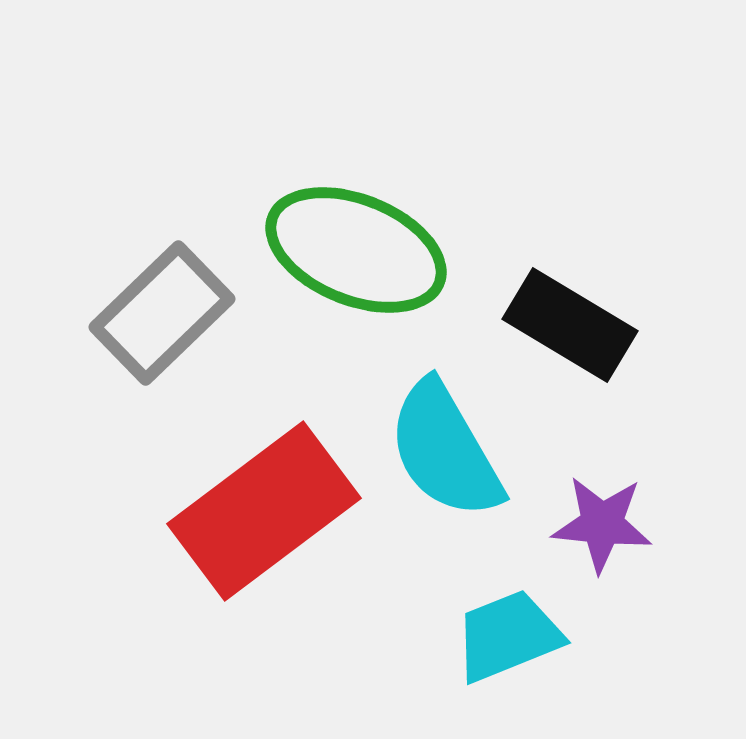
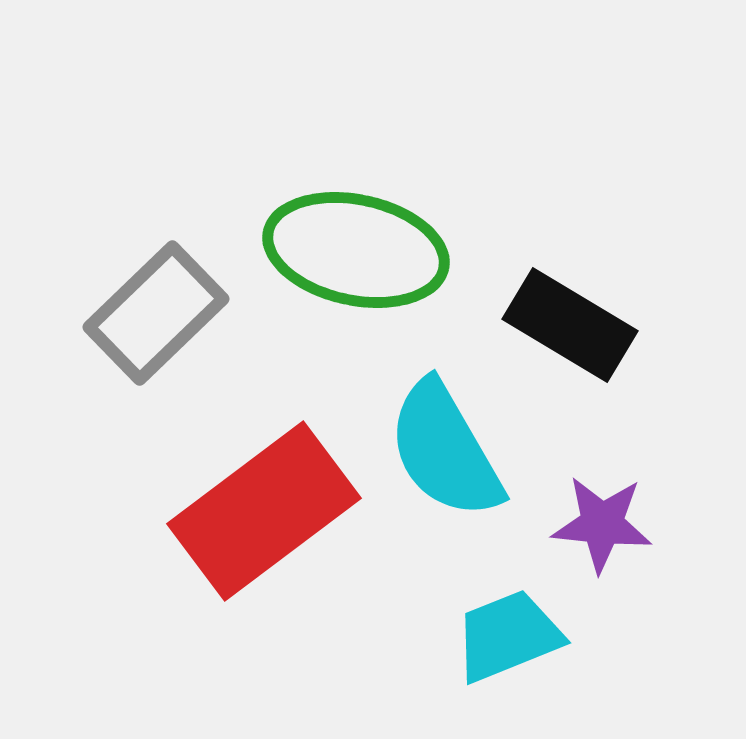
green ellipse: rotated 10 degrees counterclockwise
gray rectangle: moved 6 px left
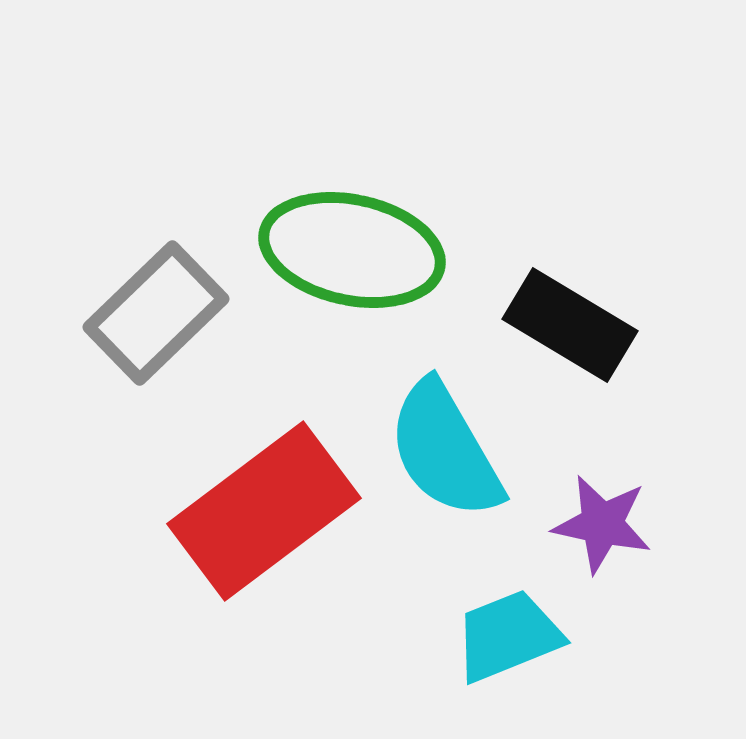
green ellipse: moved 4 px left
purple star: rotated 6 degrees clockwise
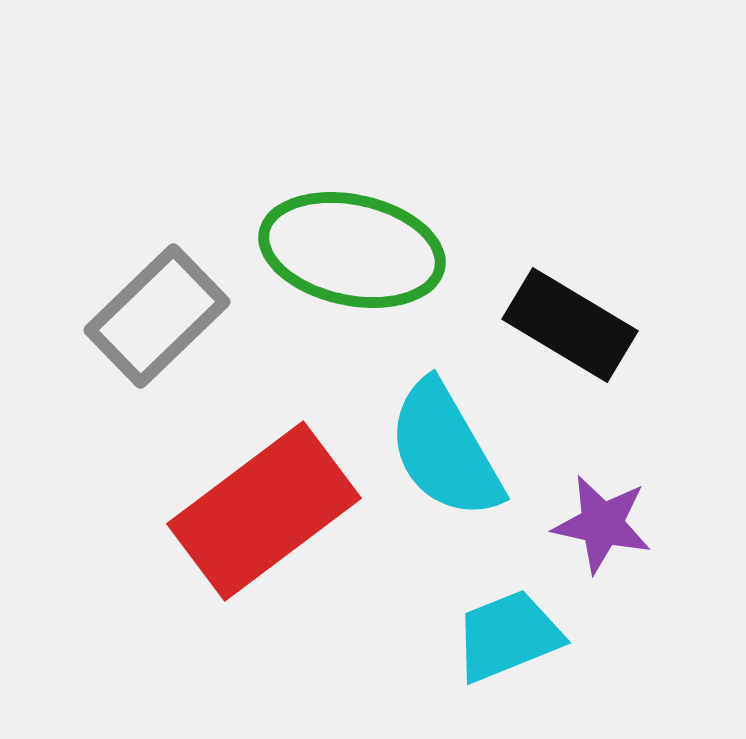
gray rectangle: moved 1 px right, 3 px down
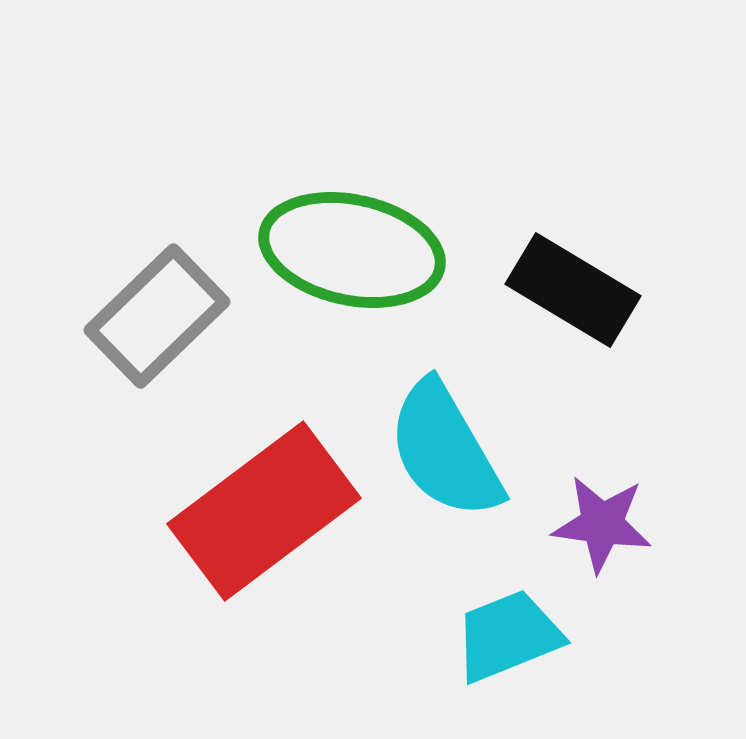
black rectangle: moved 3 px right, 35 px up
purple star: rotated 4 degrees counterclockwise
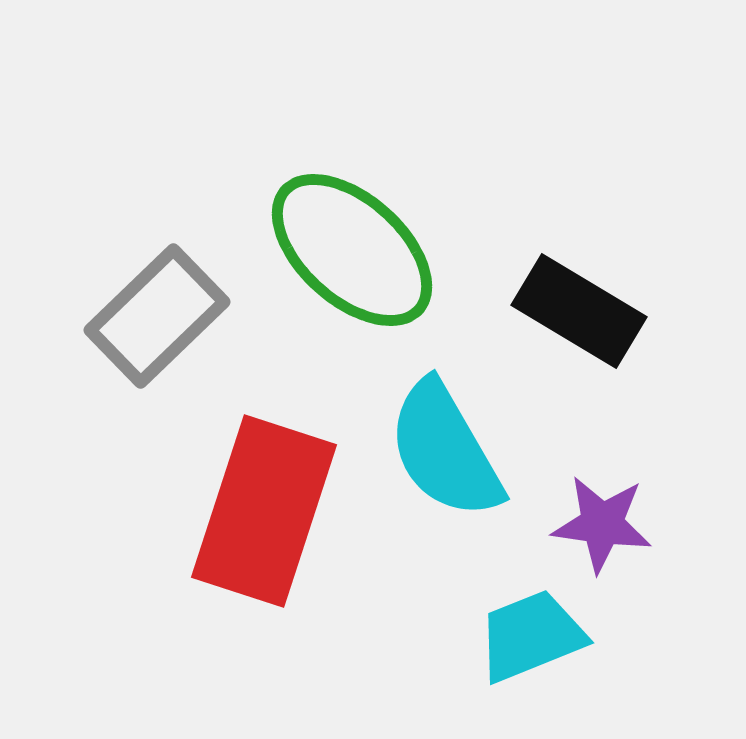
green ellipse: rotated 30 degrees clockwise
black rectangle: moved 6 px right, 21 px down
red rectangle: rotated 35 degrees counterclockwise
cyan trapezoid: moved 23 px right
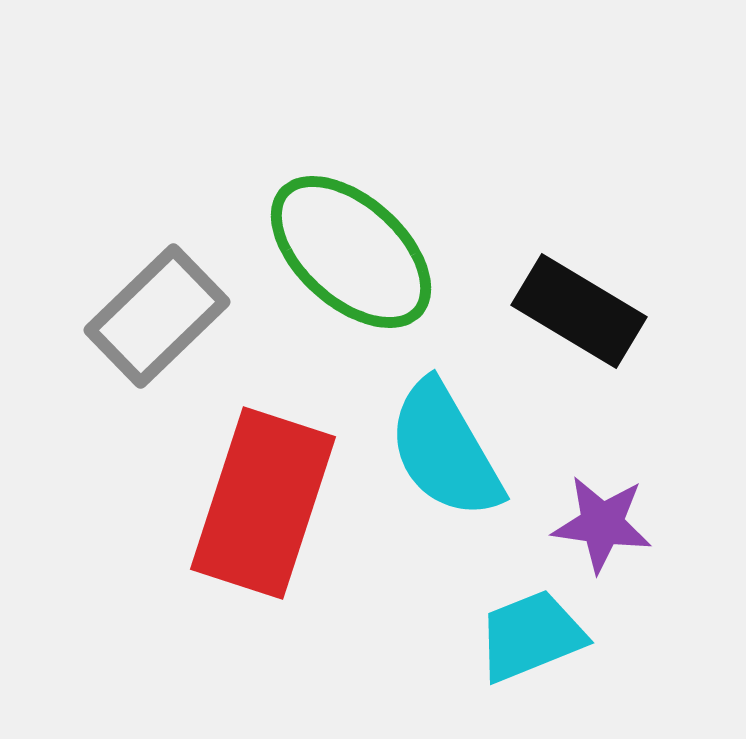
green ellipse: moved 1 px left, 2 px down
red rectangle: moved 1 px left, 8 px up
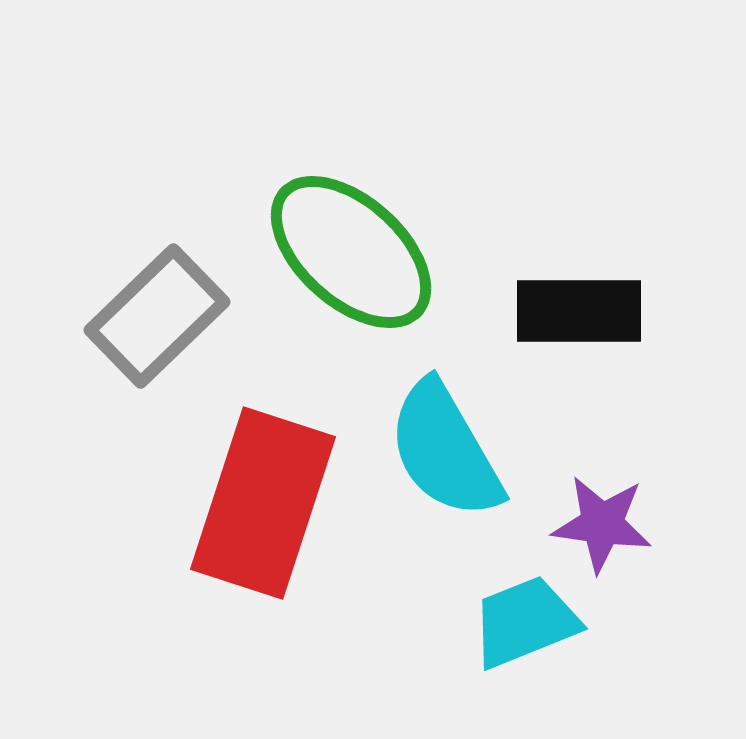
black rectangle: rotated 31 degrees counterclockwise
cyan trapezoid: moved 6 px left, 14 px up
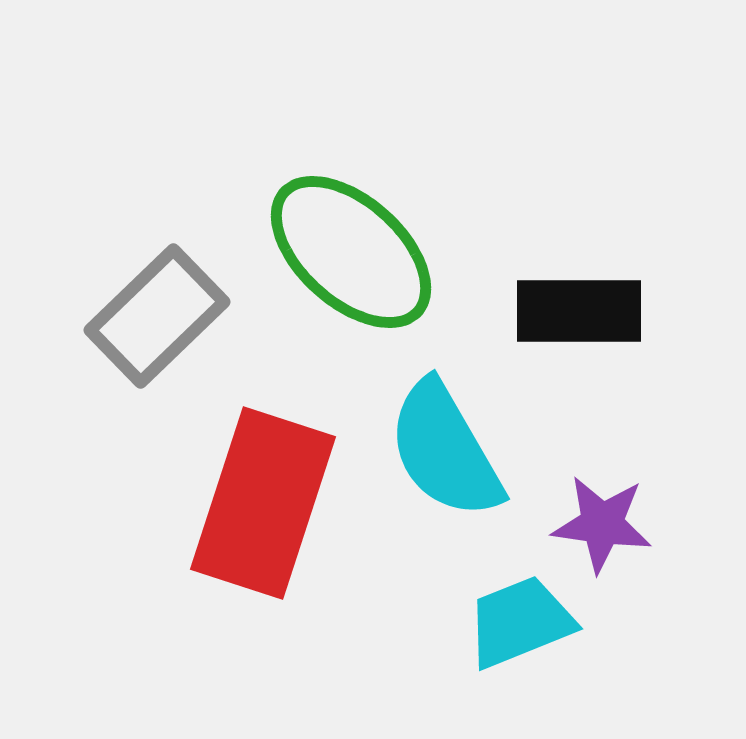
cyan trapezoid: moved 5 px left
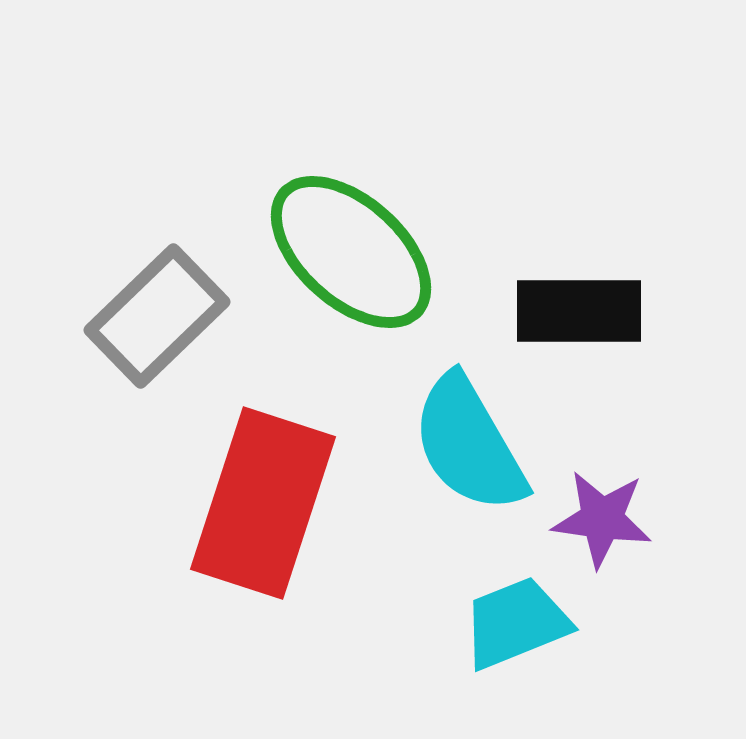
cyan semicircle: moved 24 px right, 6 px up
purple star: moved 5 px up
cyan trapezoid: moved 4 px left, 1 px down
